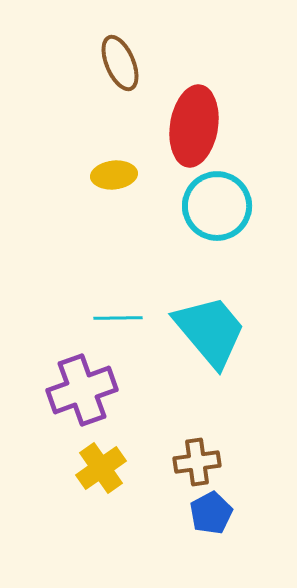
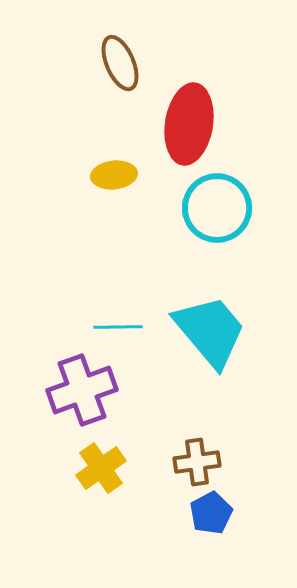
red ellipse: moved 5 px left, 2 px up
cyan circle: moved 2 px down
cyan line: moved 9 px down
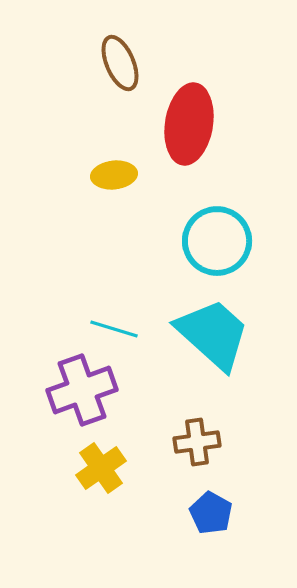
cyan circle: moved 33 px down
cyan line: moved 4 px left, 2 px down; rotated 18 degrees clockwise
cyan trapezoid: moved 3 px right, 3 px down; rotated 8 degrees counterclockwise
brown cross: moved 20 px up
blue pentagon: rotated 15 degrees counterclockwise
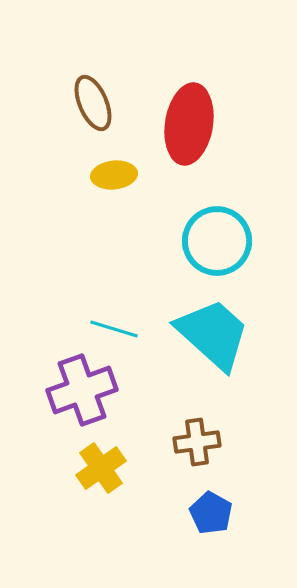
brown ellipse: moved 27 px left, 40 px down
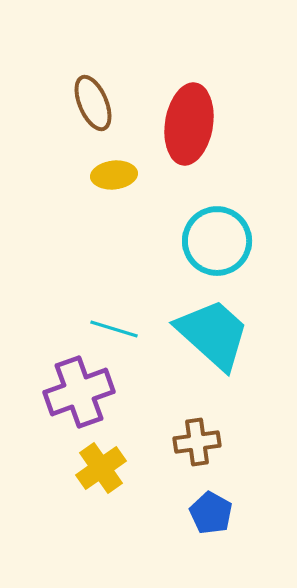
purple cross: moved 3 px left, 2 px down
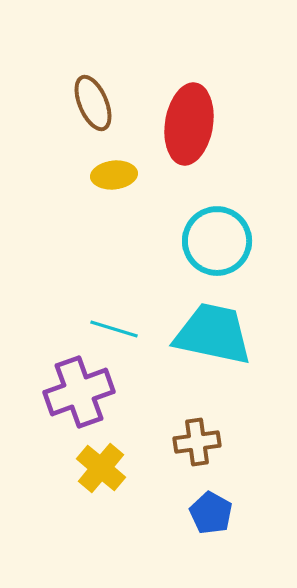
cyan trapezoid: rotated 30 degrees counterclockwise
yellow cross: rotated 15 degrees counterclockwise
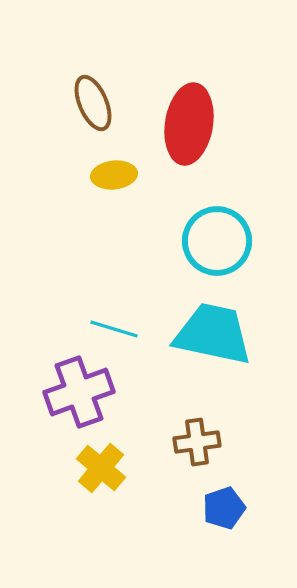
blue pentagon: moved 13 px right, 5 px up; rotated 24 degrees clockwise
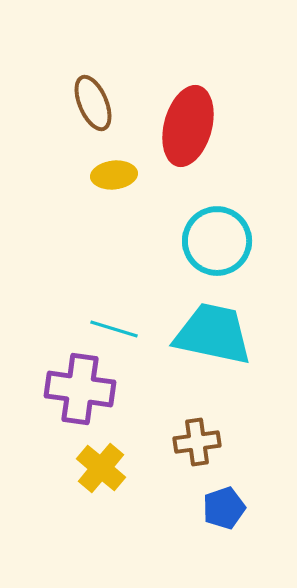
red ellipse: moved 1 px left, 2 px down; rotated 6 degrees clockwise
purple cross: moved 1 px right, 3 px up; rotated 28 degrees clockwise
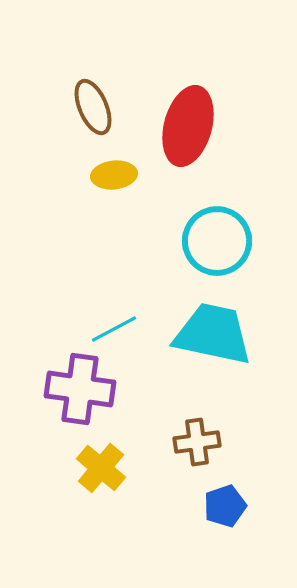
brown ellipse: moved 4 px down
cyan line: rotated 45 degrees counterclockwise
blue pentagon: moved 1 px right, 2 px up
